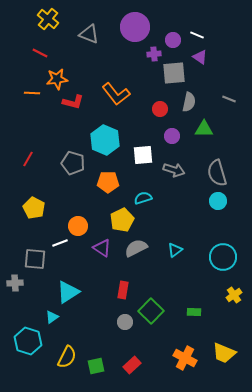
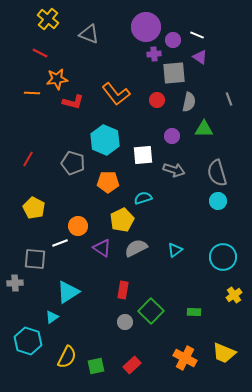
purple circle at (135, 27): moved 11 px right
gray line at (229, 99): rotated 48 degrees clockwise
red circle at (160, 109): moved 3 px left, 9 px up
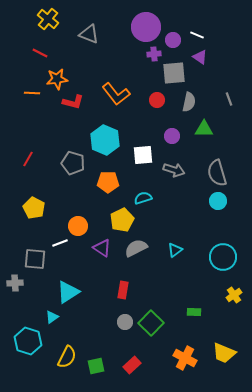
green square at (151, 311): moved 12 px down
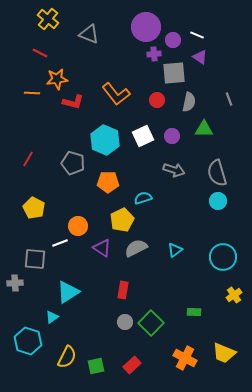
white square at (143, 155): moved 19 px up; rotated 20 degrees counterclockwise
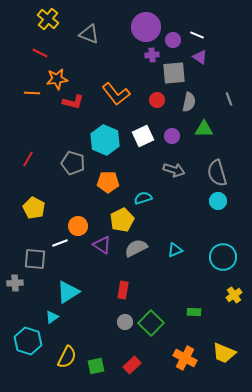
purple cross at (154, 54): moved 2 px left, 1 px down
purple triangle at (102, 248): moved 3 px up
cyan triangle at (175, 250): rotated 14 degrees clockwise
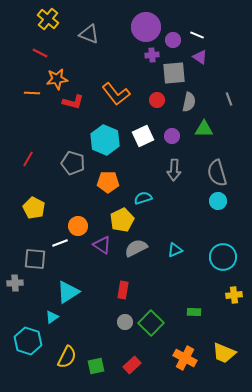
gray arrow at (174, 170): rotated 75 degrees clockwise
yellow cross at (234, 295): rotated 28 degrees clockwise
